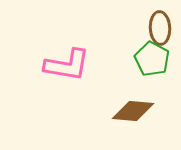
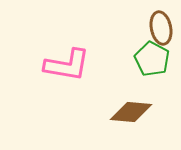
brown ellipse: moved 1 px right; rotated 8 degrees counterclockwise
brown diamond: moved 2 px left, 1 px down
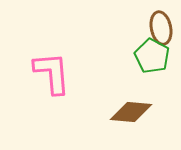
green pentagon: moved 3 px up
pink L-shape: moved 15 px left, 8 px down; rotated 105 degrees counterclockwise
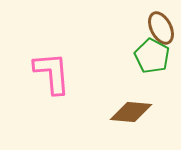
brown ellipse: rotated 16 degrees counterclockwise
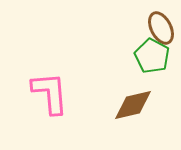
pink L-shape: moved 2 px left, 20 px down
brown diamond: moved 2 px right, 7 px up; rotated 18 degrees counterclockwise
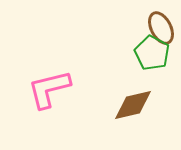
green pentagon: moved 3 px up
pink L-shape: moved 1 px left, 4 px up; rotated 99 degrees counterclockwise
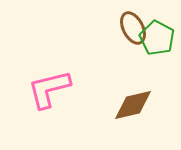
brown ellipse: moved 28 px left
green pentagon: moved 5 px right, 15 px up
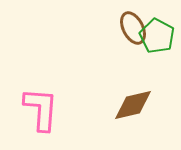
green pentagon: moved 2 px up
pink L-shape: moved 8 px left, 20 px down; rotated 108 degrees clockwise
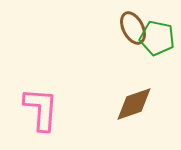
green pentagon: moved 2 px down; rotated 16 degrees counterclockwise
brown diamond: moved 1 px right, 1 px up; rotated 6 degrees counterclockwise
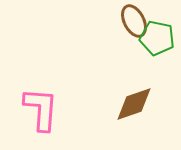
brown ellipse: moved 1 px right, 7 px up
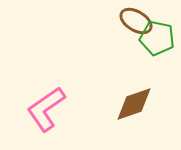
brown ellipse: moved 2 px right; rotated 32 degrees counterclockwise
pink L-shape: moved 5 px right; rotated 129 degrees counterclockwise
